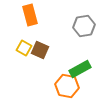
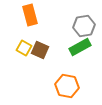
green rectangle: moved 22 px up
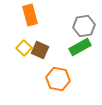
yellow square: rotated 14 degrees clockwise
orange hexagon: moved 9 px left, 7 px up
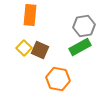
orange rectangle: rotated 20 degrees clockwise
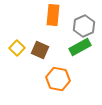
orange rectangle: moved 23 px right
gray hexagon: rotated 15 degrees counterclockwise
yellow square: moved 7 px left
